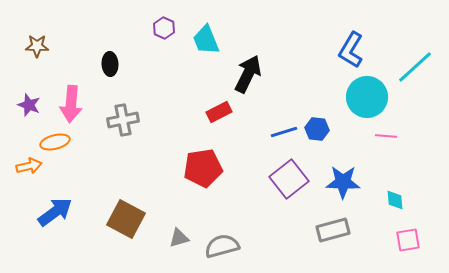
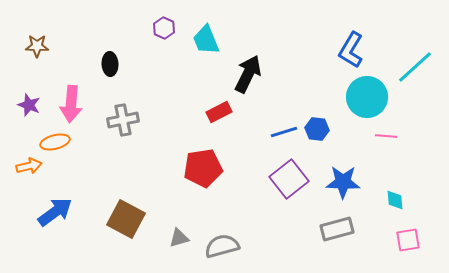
gray rectangle: moved 4 px right, 1 px up
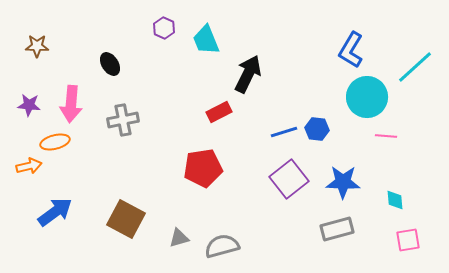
black ellipse: rotated 30 degrees counterclockwise
purple star: rotated 15 degrees counterclockwise
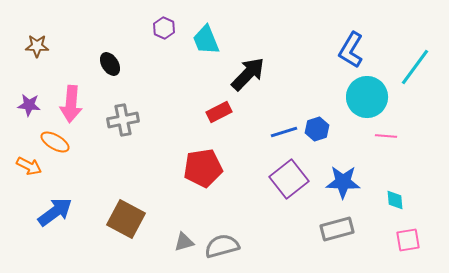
cyan line: rotated 12 degrees counterclockwise
black arrow: rotated 18 degrees clockwise
blue hexagon: rotated 25 degrees counterclockwise
orange ellipse: rotated 44 degrees clockwise
orange arrow: rotated 40 degrees clockwise
gray triangle: moved 5 px right, 4 px down
